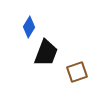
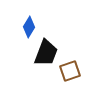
brown square: moved 7 px left, 1 px up
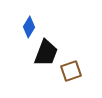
brown square: moved 1 px right
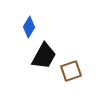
black trapezoid: moved 2 px left, 3 px down; rotated 8 degrees clockwise
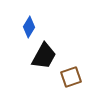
brown square: moved 6 px down
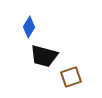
black trapezoid: rotated 76 degrees clockwise
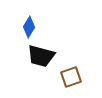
black trapezoid: moved 3 px left
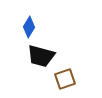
brown square: moved 6 px left, 2 px down
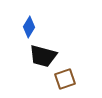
black trapezoid: moved 2 px right
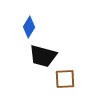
brown square: rotated 15 degrees clockwise
